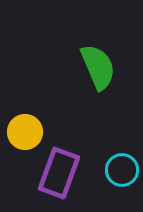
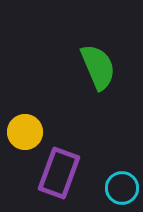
cyan circle: moved 18 px down
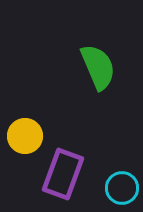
yellow circle: moved 4 px down
purple rectangle: moved 4 px right, 1 px down
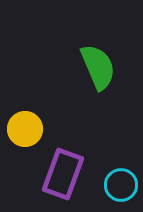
yellow circle: moved 7 px up
cyan circle: moved 1 px left, 3 px up
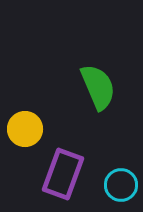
green semicircle: moved 20 px down
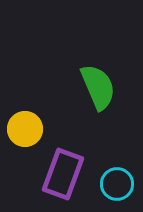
cyan circle: moved 4 px left, 1 px up
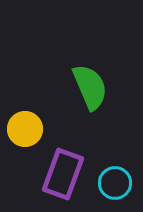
green semicircle: moved 8 px left
cyan circle: moved 2 px left, 1 px up
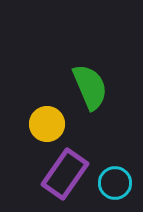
yellow circle: moved 22 px right, 5 px up
purple rectangle: moved 2 px right; rotated 15 degrees clockwise
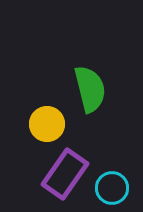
green semicircle: moved 2 px down; rotated 9 degrees clockwise
cyan circle: moved 3 px left, 5 px down
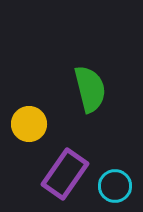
yellow circle: moved 18 px left
cyan circle: moved 3 px right, 2 px up
